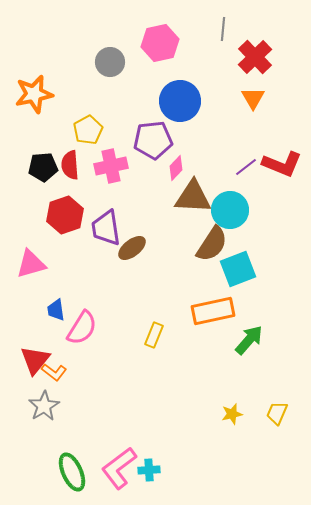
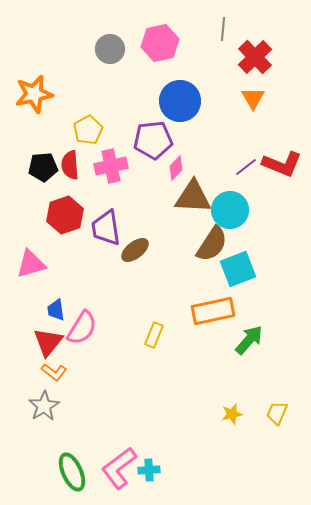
gray circle: moved 13 px up
brown ellipse: moved 3 px right, 2 px down
red triangle: moved 13 px right, 18 px up
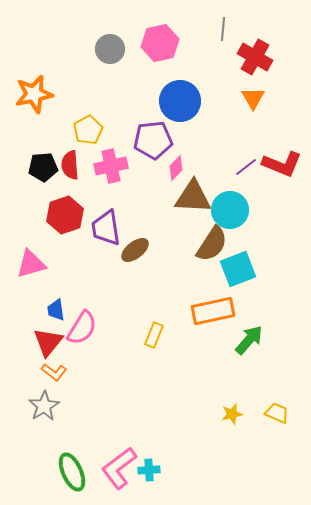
red cross: rotated 16 degrees counterclockwise
yellow trapezoid: rotated 90 degrees clockwise
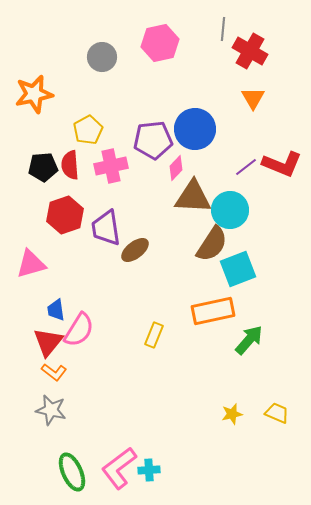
gray circle: moved 8 px left, 8 px down
red cross: moved 5 px left, 6 px up
blue circle: moved 15 px right, 28 px down
pink semicircle: moved 3 px left, 2 px down
gray star: moved 7 px right, 4 px down; rotated 28 degrees counterclockwise
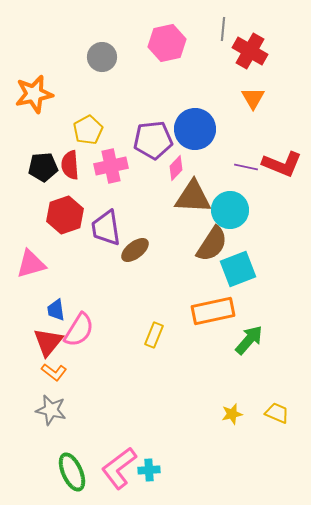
pink hexagon: moved 7 px right
purple line: rotated 50 degrees clockwise
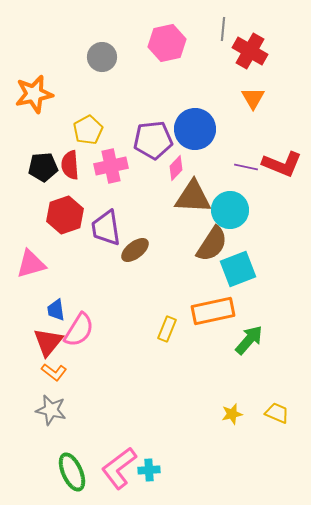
yellow rectangle: moved 13 px right, 6 px up
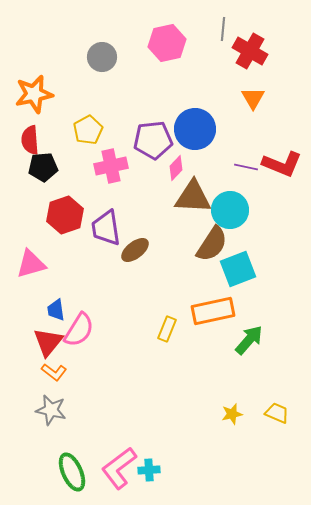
red semicircle: moved 40 px left, 25 px up
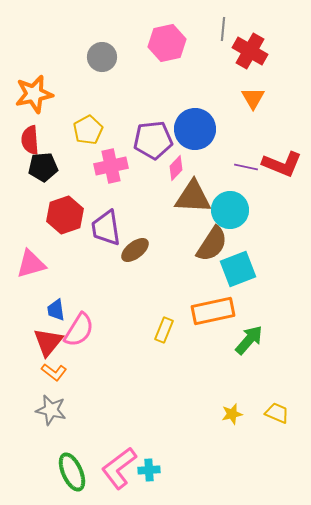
yellow rectangle: moved 3 px left, 1 px down
